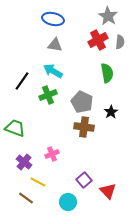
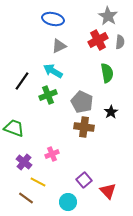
gray triangle: moved 4 px right, 1 px down; rotated 35 degrees counterclockwise
green trapezoid: moved 1 px left
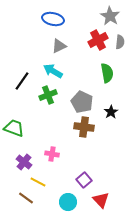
gray star: moved 2 px right
pink cross: rotated 32 degrees clockwise
red triangle: moved 7 px left, 9 px down
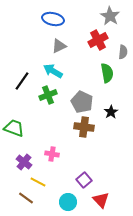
gray semicircle: moved 3 px right, 10 px down
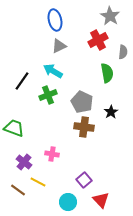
blue ellipse: moved 2 px right, 1 px down; rotated 65 degrees clockwise
brown line: moved 8 px left, 8 px up
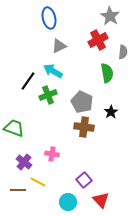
blue ellipse: moved 6 px left, 2 px up
black line: moved 6 px right
brown line: rotated 35 degrees counterclockwise
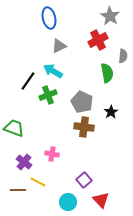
gray semicircle: moved 4 px down
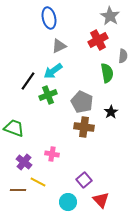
cyan arrow: rotated 66 degrees counterclockwise
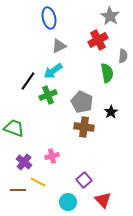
pink cross: moved 2 px down; rotated 24 degrees counterclockwise
red triangle: moved 2 px right
